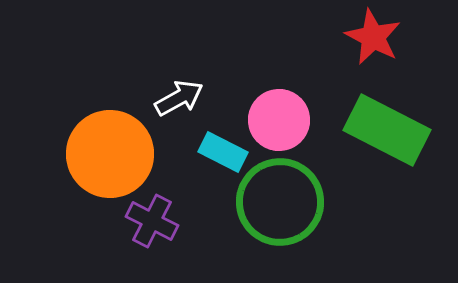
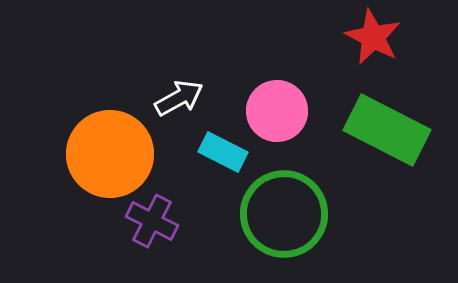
pink circle: moved 2 px left, 9 px up
green circle: moved 4 px right, 12 px down
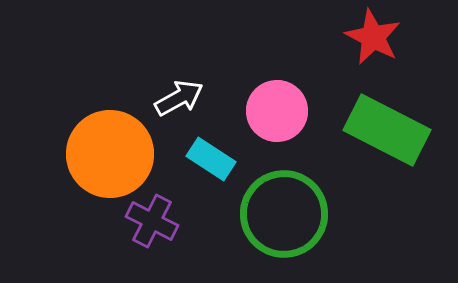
cyan rectangle: moved 12 px left, 7 px down; rotated 6 degrees clockwise
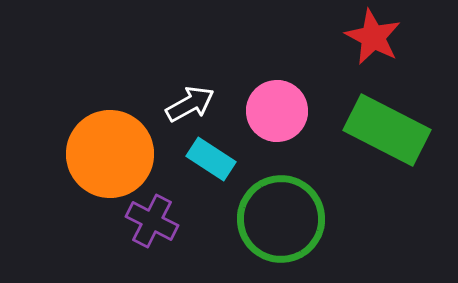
white arrow: moved 11 px right, 6 px down
green circle: moved 3 px left, 5 px down
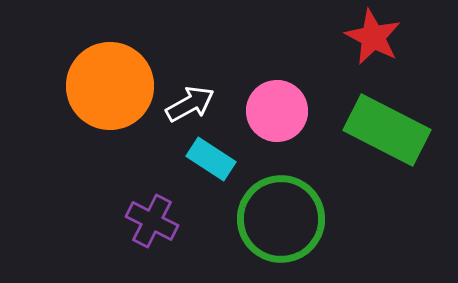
orange circle: moved 68 px up
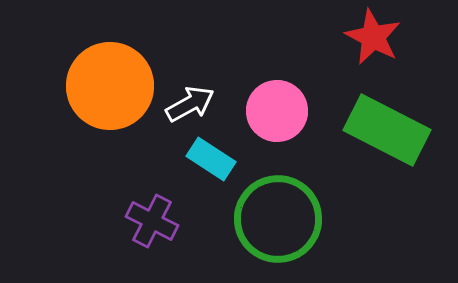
green circle: moved 3 px left
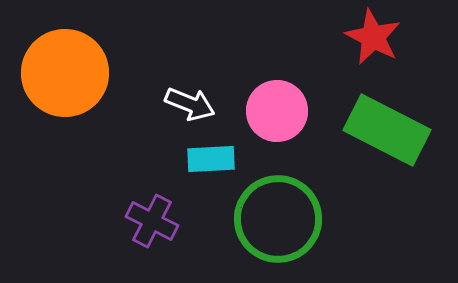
orange circle: moved 45 px left, 13 px up
white arrow: rotated 51 degrees clockwise
cyan rectangle: rotated 36 degrees counterclockwise
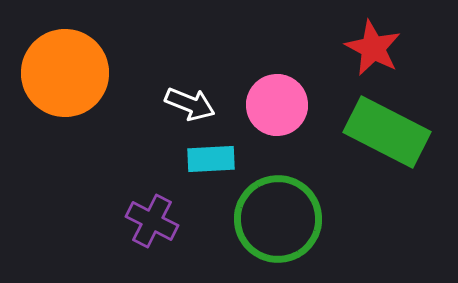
red star: moved 11 px down
pink circle: moved 6 px up
green rectangle: moved 2 px down
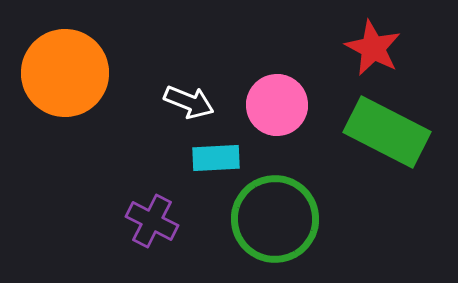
white arrow: moved 1 px left, 2 px up
cyan rectangle: moved 5 px right, 1 px up
green circle: moved 3 px left
